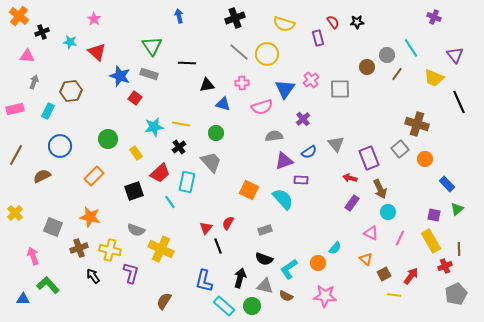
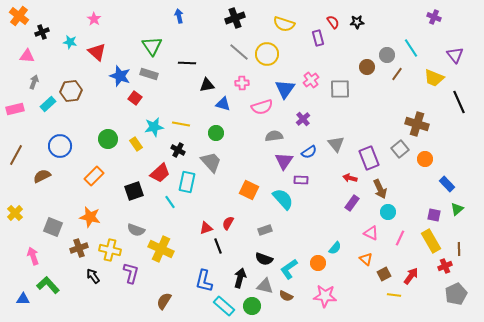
cyan rectangle at (48, 111): moved 7 px up; rotated 21 degrees clockwise
black cross at (179, 147): moved 1 px left, 3 px down; rotated 24 degrees counterclockwise
yellow rectangle at (136, 153): moved 9 px up
purple triangle at (284, 161): rotated 36 degrees counterclockwise
red triangle at (206, 228): rotated 32 degrees clockwise
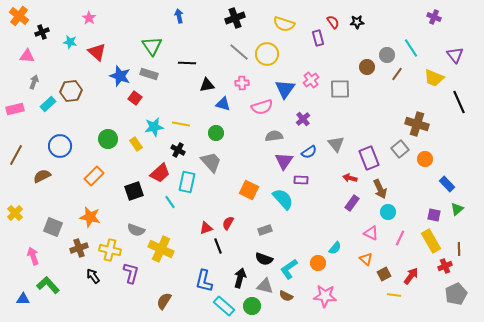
pink star at (94, 19): moved 5 px left, 1 px up
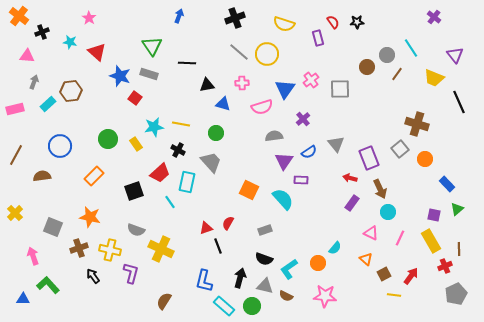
blue arrow at (179, 16): rotated 32 degrees clockwise
purple cross at (434, 17): rotated 16 degrees clockwise
brown semicircle at (42, 176): rotated 18 degrees clockwise
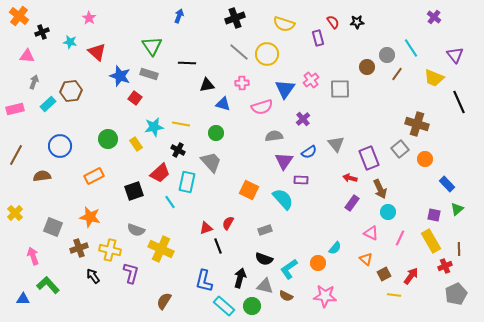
orange rectangle at (94, 176): rotated 18 degrees clockwise
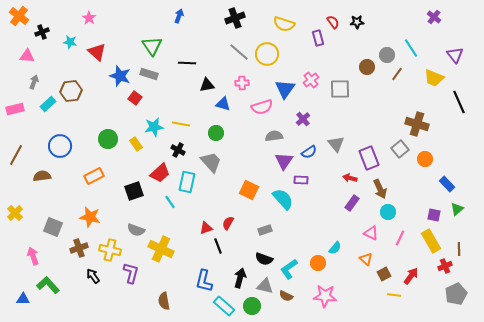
brown semicircle at (164, 301): rotated 42 degrees counterclockwise
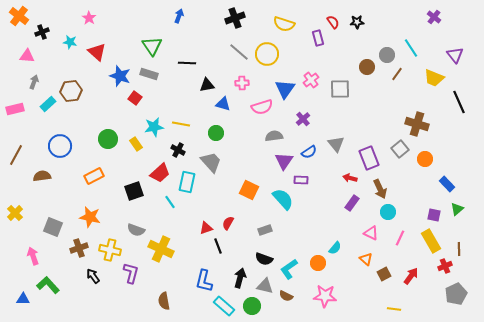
yellow line at (394, 295): moved 14 px down
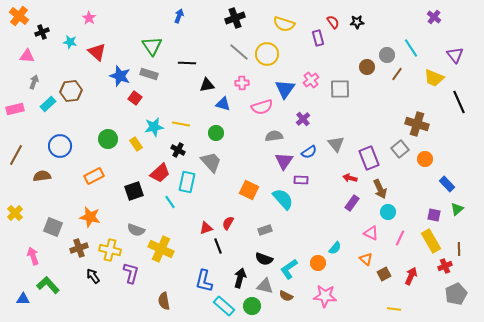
red arrow at (411, 276): rotated 12 degrees counterclockwise
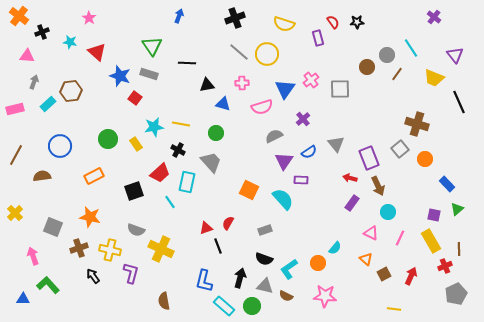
gray semicircle at (274, 136): rotated 18 degrees counterclockwise
brown arrow at (380, 189): moved 2 px left, 3 px up
